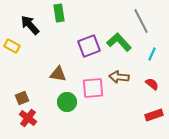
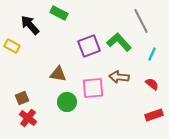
green rectangle: rotated 54 degrees counterclockwise
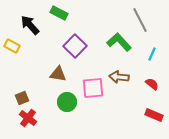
gray line: moved 1 px left, 1 px up
purple square: moved 14 px left; rotated 25 degrees counterclockwise
red rectangle: rotated 42 degrees clockwise
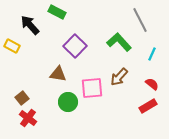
green rectangle: moved 2 px left, 1 px up
brown arrow: rotated 54 degrees counterclockwise
pink square: moved 1 px left
brown square: rotated 16 degrees counterclockwise
green circle: moved 1 px right
red rectangle: moved 6 px left, 9 px up; rotated 54 degrees counterclockwise
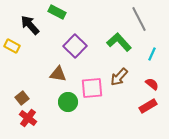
gray line: moved 1 px left, 1 px up
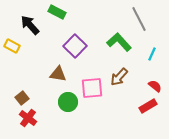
red semicircle: moved 3 px right, 2 px down
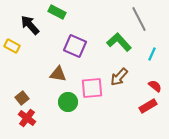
purple square: rotated 20 degrees counterclockwise
red cross: moved 1 px left
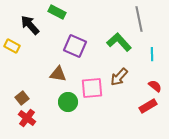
gray line: rotated 15 degrees clockwise
cyan line: rotated 24 degrees counterclockwise
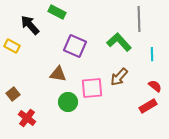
gray line: rotated 10 degrees clockwise
brown square: moved 9 px left, 4 px up
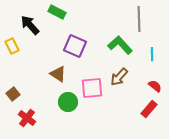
green L-shape: moved 1 px right, 3 px down
yellow rectangle: rotated 35 degrees clockwise
brown triangle: rotated 24 degrees clockwise
red rectangle: moved 1 px right, 3 px down; rotated 18 degrees counterclockwise
